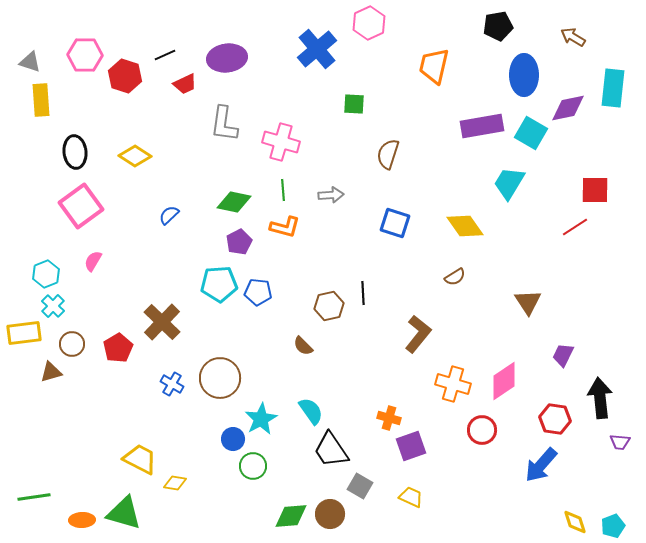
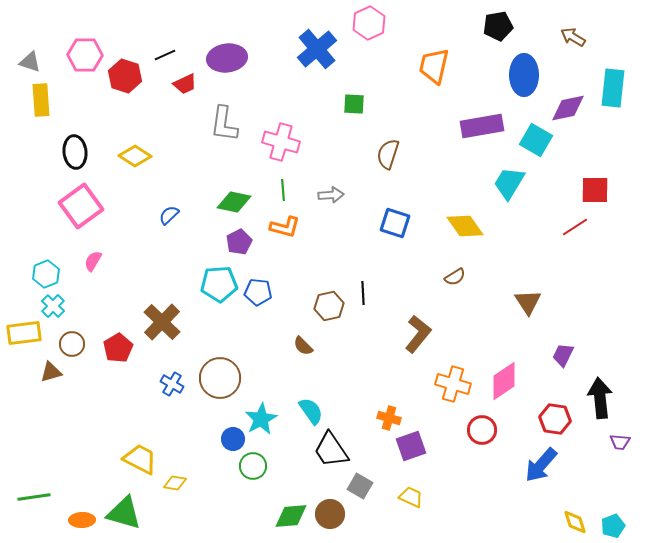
cyan square at (531, 133): moved 5 px right, 7 px down
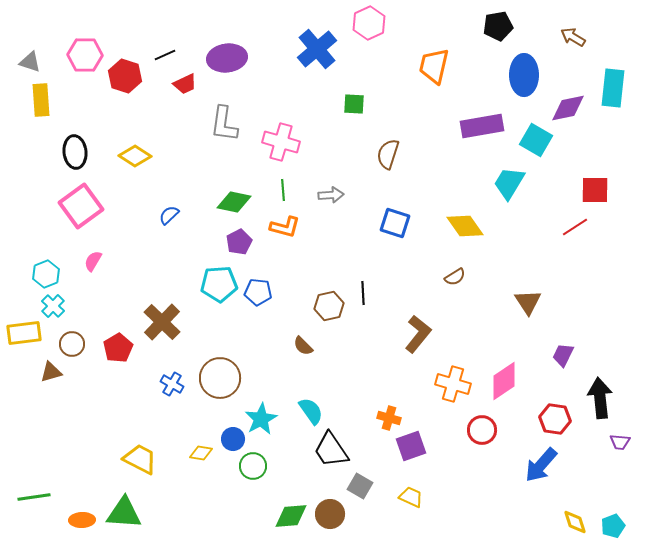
yellow diamond at (175, 483): moved 26 px right, 30 px up
green triangle at (124, 513): rotated 12 degrees counterclockwise
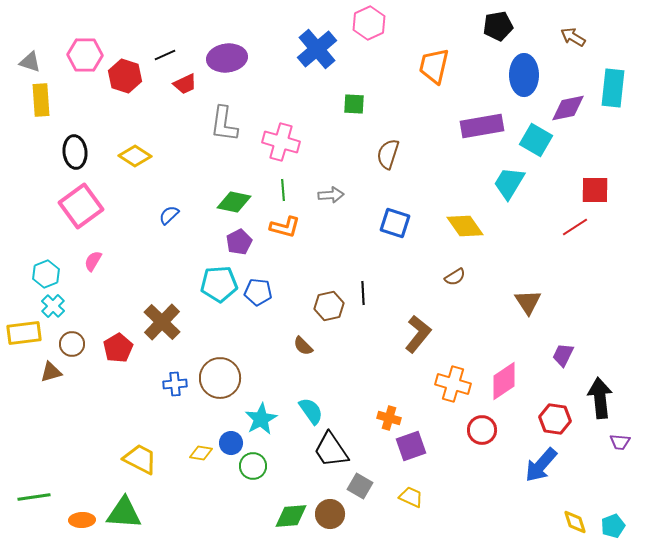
blue cross at (172, 384): moved 3 px right; rotated 35 degrees counterclockwise
blue circle at (233, 439): moved 2 px left, 4 px down
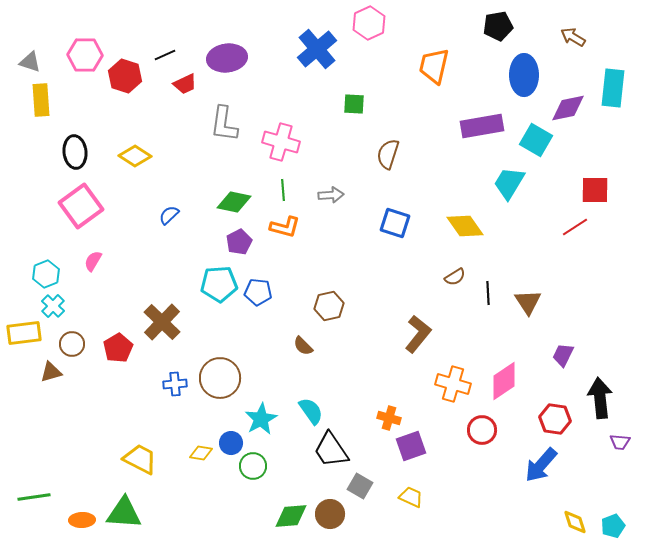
black line at (363, 293): moved 125 px right
